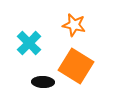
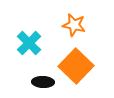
orange square: rotated 12 degrees clockwise
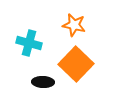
cyan cross: rotated 30 degrees counterclockwise
orange square: moved 2 px up
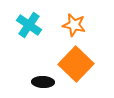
cyan cross: moved 18 px up; rotated 20 degrees clockwise
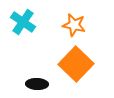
cyan cross: moved 6 px left, 3 px up
black ellipse: moved 6 px left, 2 px down
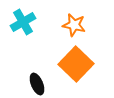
cyan cross: rotated 25 degrees clockwise
black ellipse: rotated 65 degrees clockwise
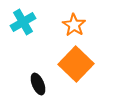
orange star: rotated 20 degrees clockwise
black ellipse: moved 1 px right
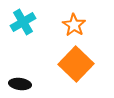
black ellipse: moved 18 px left; rotated 60 degrees counterclockwise
